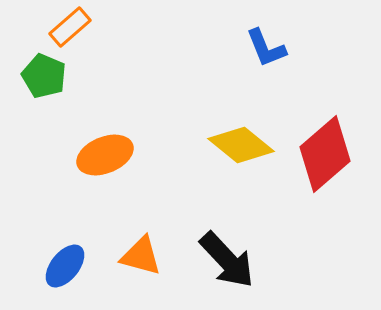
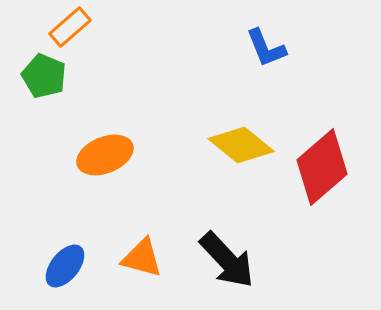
red diamond: moved 3 px left, 13 px down
orange triangle: moved 1 px right, 2 px down
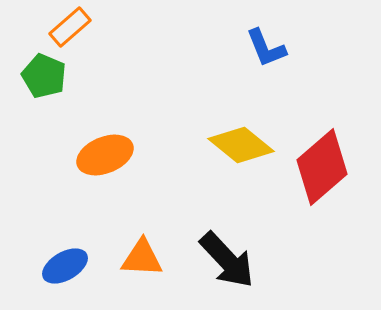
orange triangle: rotated 12 degrees counterclockwise
blue ellipse: rotated 21 degrees clockwise
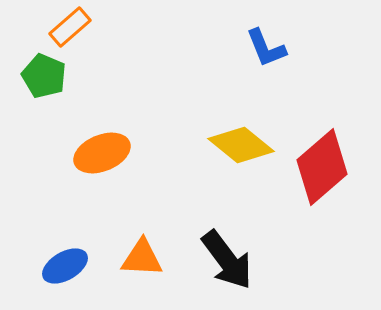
orange ellipse: moved 3 px left, 2 px up
black arrow: rotated 6 degrees clockwise
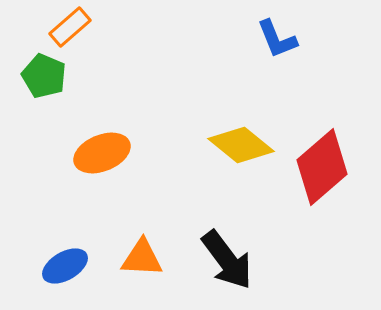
blue L-shape: moved 11 px right, 9 px up
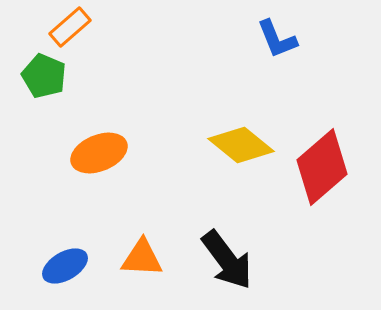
orange ellipse: moved 3 px left
